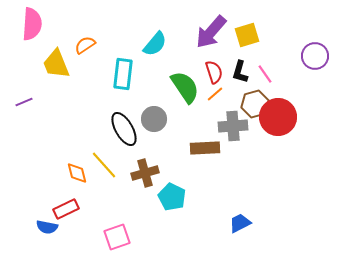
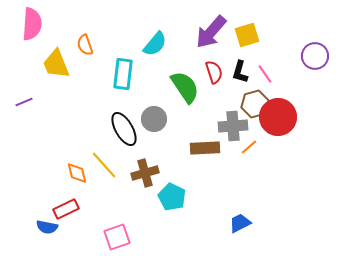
orange semicircle: rotated 75 degrees counterclockwise
orange line: moved 34 px right, 53 px down
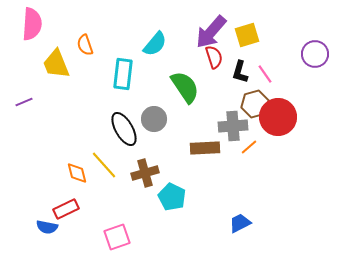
purple circle: moved 2 px up
red semicircle: moved 15 px up
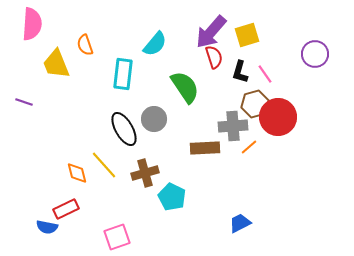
purple line: rotated 42 degrees clockwise
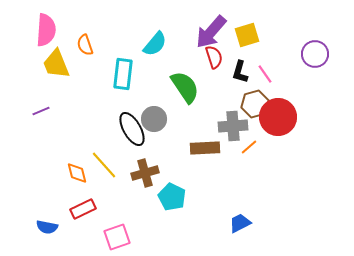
pink semicircle: moved 14 px right, 6 px down
purple line: moved 17 px right, 9 px down; rotated 42 degrees counterclockwise
black ellipse: moved 8 px right
red rectangle: moved 17 px right
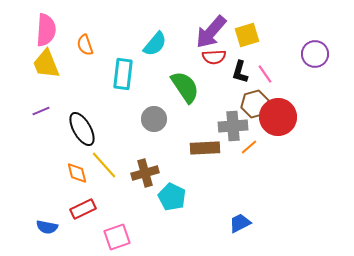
red semicircle: rotated 105 degrees clockwise
yellow trapezoid: moved 10 px left
black ellipse: moved 50 px left
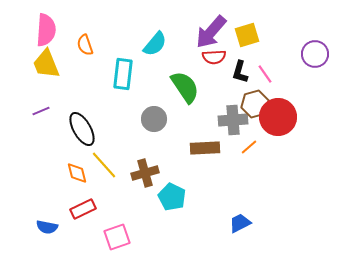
gray cross: moved 6 px up
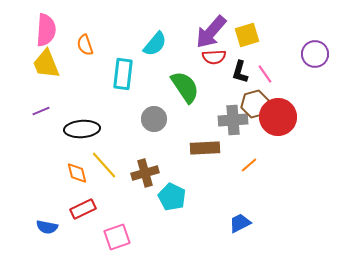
black ellipse: rotated 64 degrees counterclockwise
orange line: moved 18 px down
